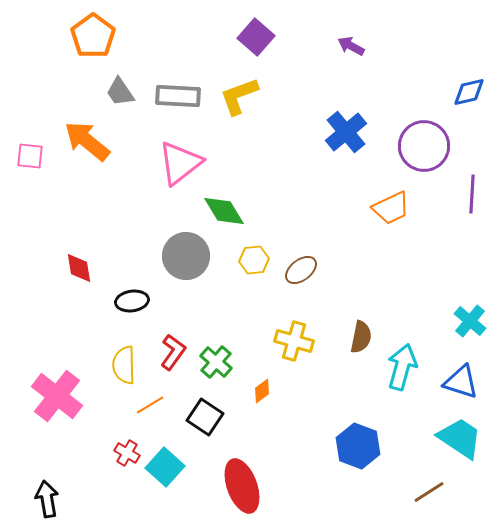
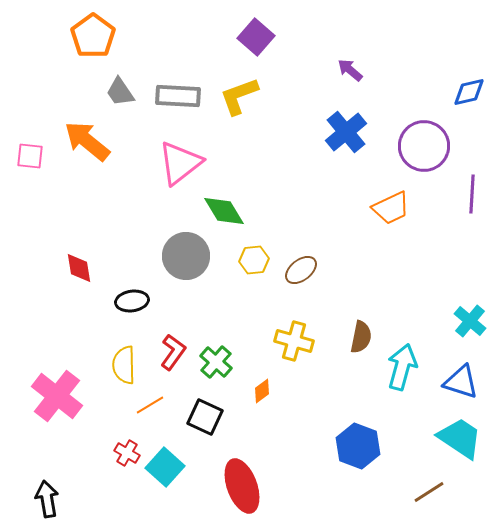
purple arrow: moved 1 px left, 24 px down; rotated 12 degrees clockwise
black square: rotated 9 degrees counterclockwise
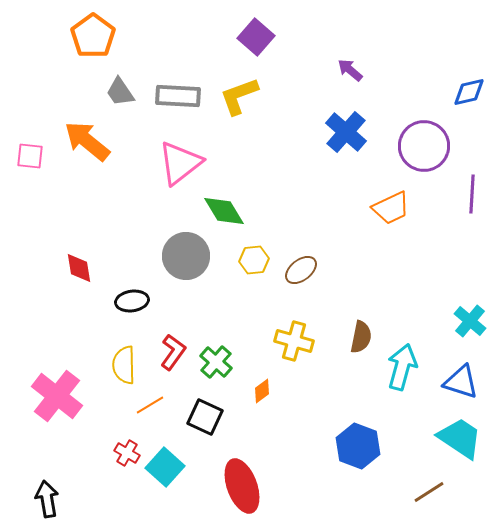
blue cross: rotated 9 degrees counterclockwise
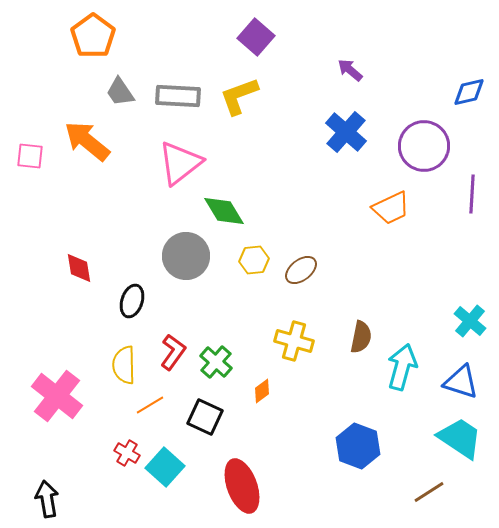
black ellipse: rotated 64 degrees counterclockwise
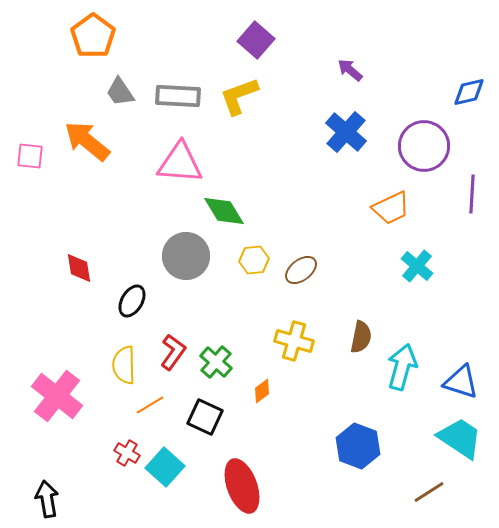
purple square: moved 3 px down
pink triangle: rotated 42 degrees clockwise
black ellipse: rotated 12 degrees clockwise
cyan cross: moved 53 px left, 55 px up
